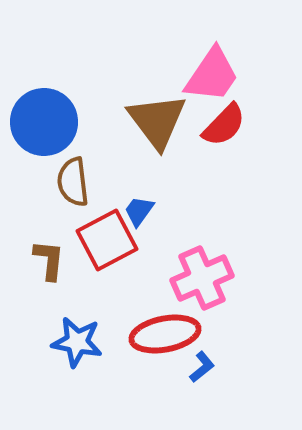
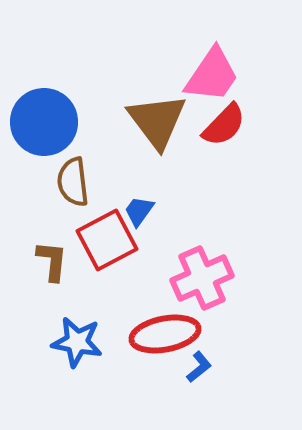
brown L-shape: moved 3 px right, 1 px down
blue L-shape: moved 3 px left
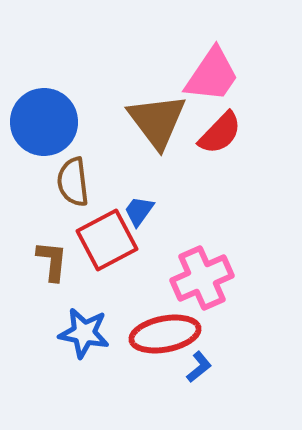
red semicircle: moved 4 px left, 8 px down
blue star: moved 7 px right, 9 px up
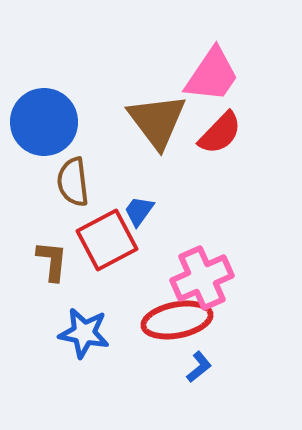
red ellipse: moved 12 px right, 14 px up
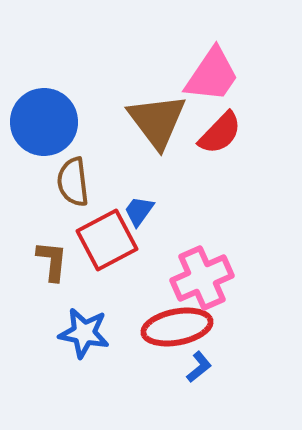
red ellipse: moved 7 px down
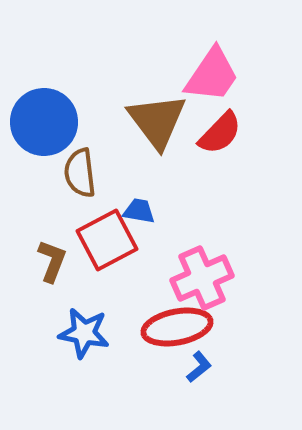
brown semicircle: moved 7 px right, 9 px up
blue trapezoid: rotated 64 degrees clockwise
brown L-shape: rotated 15 degrees clockwise
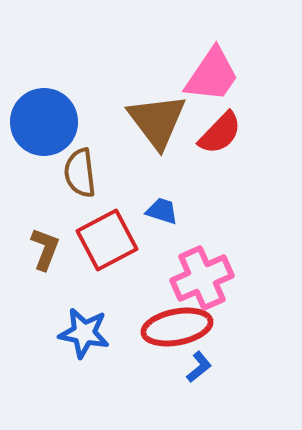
blue trapezoid: moved 23 px right; rotated 8 degrees clockwise
brown L-shape: moved 7 px left, 12 px up
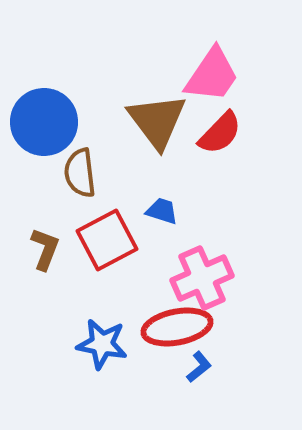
blue star: moved 18 px right, 11 px down
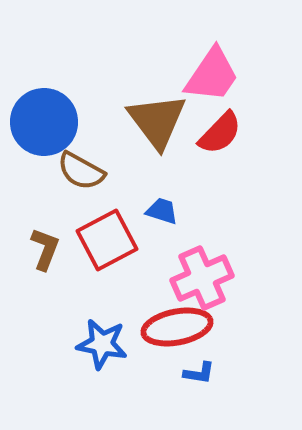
brown semicircle: moved 1 px right, 2 px up; rotated 54 degrees counterclockwise
blue L-shape: moved 6 px down; rotated 48 degrees clockwise
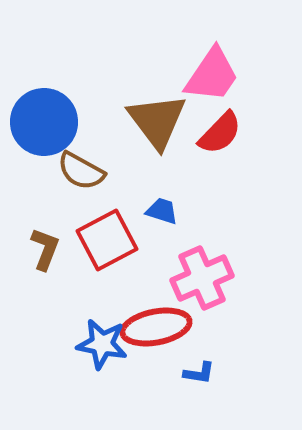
red ellipse: moved 21 px left
